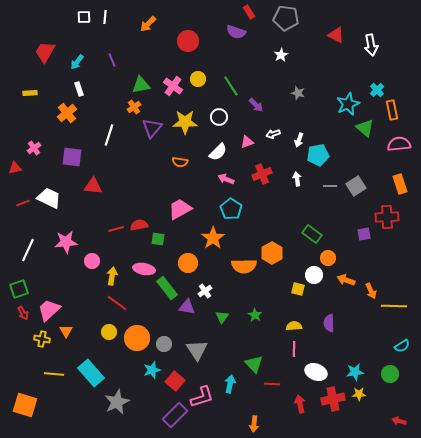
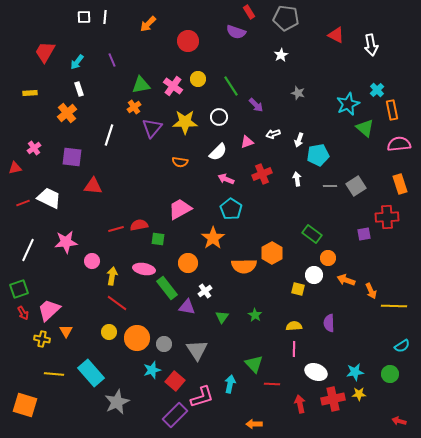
orange arrow at (254, 424): rotated 84 degrees clockwise
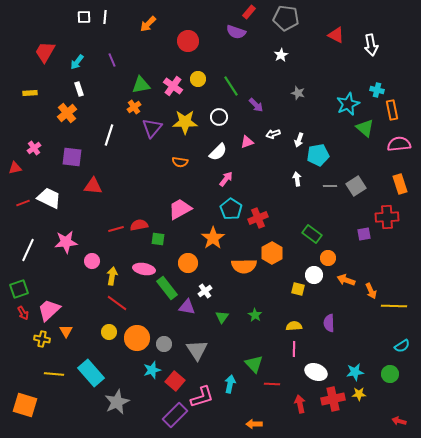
red rectangle at (249, 12): rotated 72 degrees clockwise
cyan cross at (377, 90): rotated 32 degrees counterclockwise
red cross at (262, 174): moved 4 px left, 44 px down
pink arrow at (226, 179): rotated 105 degrees clockwise
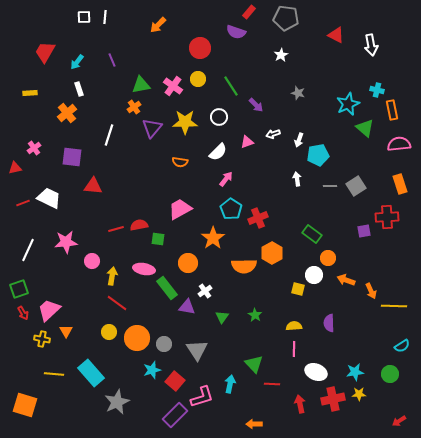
orange arrow at (148, 24): moved 10 px right, 1 px down
red circle at (188, 41): moved 12 px right, 7 px down
purple square at (364, 234): moved 3 px up
red arrow at (399, 421): rotated 48 degrees counterclockwise
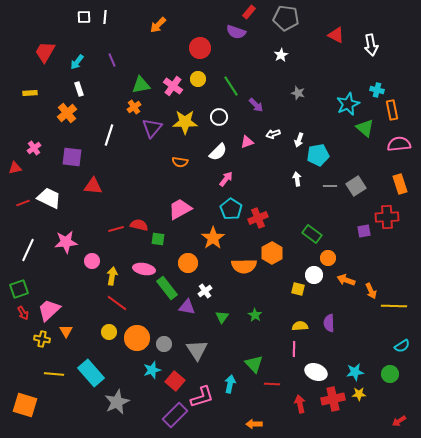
red semicircle at (139, 225): rotated 24 degrees clockwise
yellow semicircle at (294, 326): moved 6 px right
